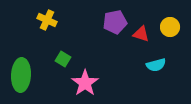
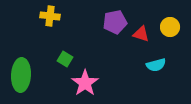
yellow cross: moved 3 px right, 4 px up; rotated 18 degrees counterclockwise
green square: moved 2 px right
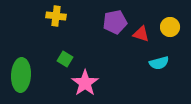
yellow cross: moved 6 px right
cyan semicircle: moved 3 px right, 2 px up
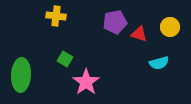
red triangle: moved 2 px left
pink star: moved 1 px right, 1 px up
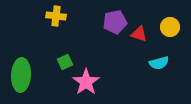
green square: moved 3 px down; rotated 35 degrees clockwise
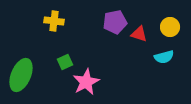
yellow cross: moved 2 px left, 5 px down
cyan semicircle: moved 5 px right, 6 px up
green ellipse: rotated 20 degrees clockwise
pink star: rotated 8 degrees clockwise
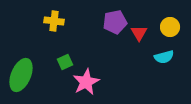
red triangle: moved 1 px up; rotated 42 degrees clockwise
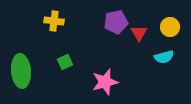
purple pentagon: moved 1 px right
green ellipse: moved 4 px up; rotated 28 degrees counterclockwise
pink star: moved 19 px right; rotated 12 degrees clockwise
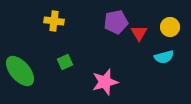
green ellipse: moved 1 px left; rotated 36 degrees counterclockwise
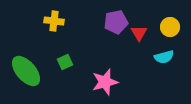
green ellipse: moved 6 px right
